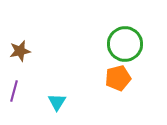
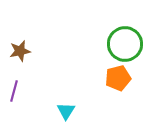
cyan triangle: moved 9 px right, 9 px down
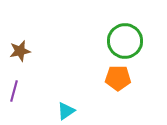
green circle: moved 3 px up
orange pentagon: rotated 15 degrees clockwise
cyan triangle: rotated 24 degrees clockwise
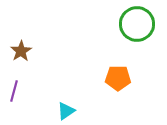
green circle: moved 12 px right, 17 px up
brown star: moved 1 px right; rotated 20 degrees counterclockwise
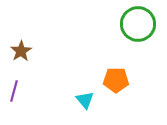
green circle: moved 1 px right
orange pentagon: moved 2 px left, 2 px down
cyan triangle: moved 19 px right, 11 px up; rotated 36 degrees counterclockwise
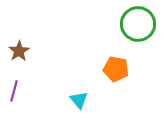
brown star: moved 2 px left
orange pentagon: moved 11 px up; rotated 10 degrees clockwise
cyan triangle: moved 6 px left
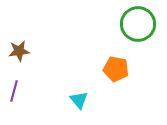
brown star: rotated 25 degrees clockwise
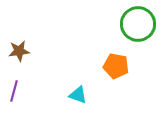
orange pentagon: moved 3 px up
cyan triangle: moved 1 px left, 5 px up; rotated 30 degrees counterclockwise
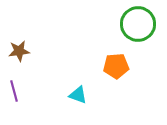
orange pentagon: rotated 15 degrees counterclockwise
purple line: rotated 30 degrees counterclockwise
